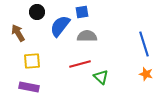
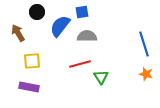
green triangle: rotated 14 degrees clockwise
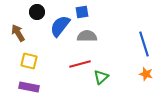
yellow square: moved 3 px left; rotated 18 degrees clockwise
green triangle: rotated 21 degrees clockwise
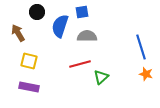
blue semicircle: rotated 20 degrees counterclockwise
blue line: moved 3 px left, 3 px down
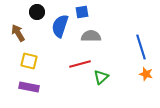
gray semicircle: moved 4 px right
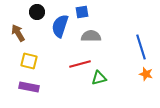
green triangle: moved 2 px left, 1 px down; rotated 28 degrees clockwise
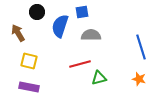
gray semicircle: moved 1 px up
orange star: moved 7 px left, 5 px down
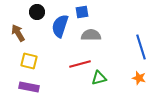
orange star: moved 1 px up
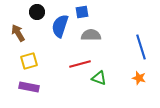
yellow square: rotated 30 degrees counterclockwise
green triangle: rotated 35 degrees clockwise
